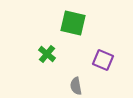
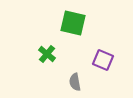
gray semicircle: moved 1 px left, 4 px up
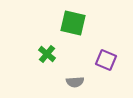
purple square: moved 3 px right
gray semicircle: rotated 84 degrees counterclockwise
